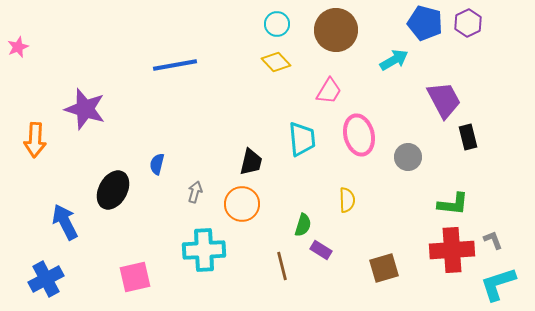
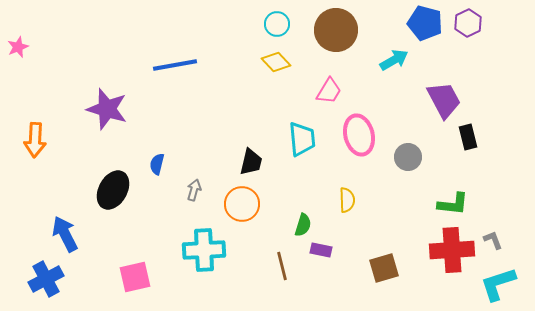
purple star: moved 22 px right
gray arrow: moved 1 px left, 2 px up
blue arrow: moved 12 px down
purple rectangle: rotated 20 degrees counterclockwise
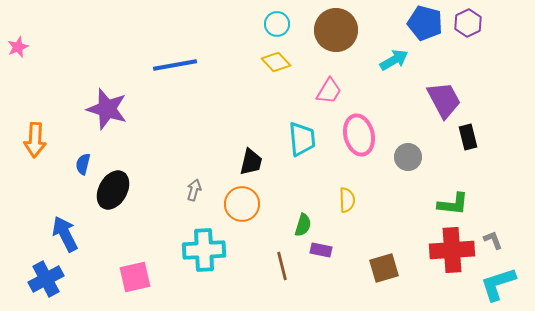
blue semicircle: moved 74 px left
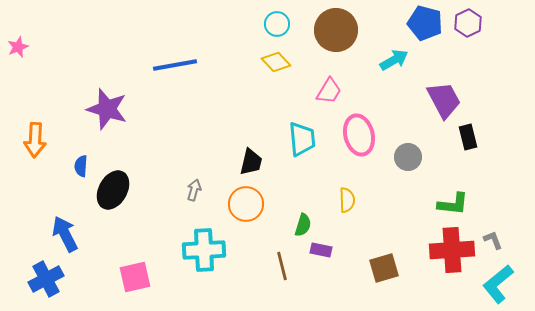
blue semicircle: moved 2 px left, 2 px down; rotated 10 degrees counterclockwise
orange circle: moved 4 px right
cyan L-shape: rotated 21 degrees counterclockwise
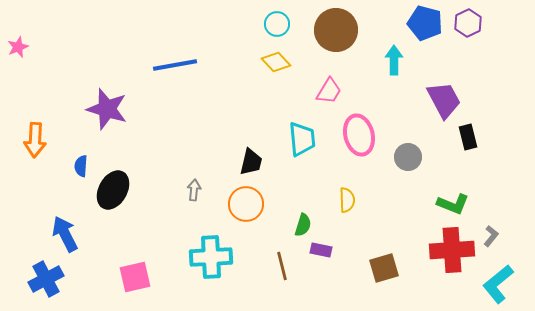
cyan arrow: rotated 60 degrees counterclockwise
gray arrow: rotated 10 degrees counterclockwise
green L-shape: rotated 16 degrees clockwise
gray L-shape: moved 2 px left, 4 px up; rotated 60 degrees clockwise
cyan cross: moved 7 px right, 7 px down
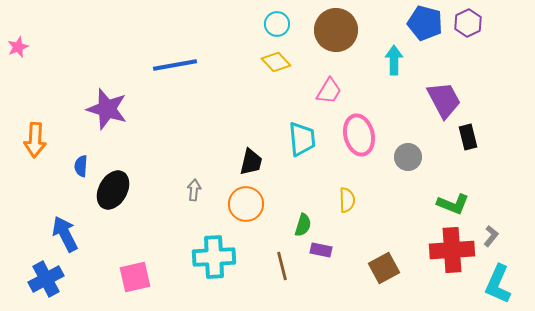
cyan cross: moved 3 px right
brown square: rotated 12 degrees counterclockwise
cyan L-shape: rotated 27 degrees counterclockwise
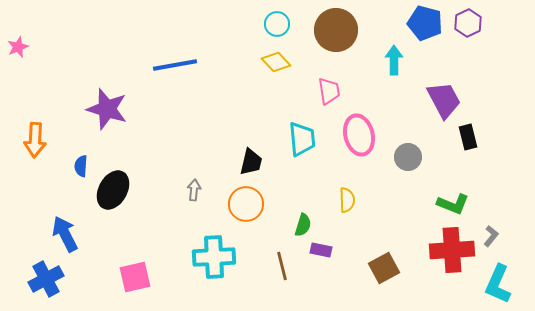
pink trapezoid: rotated 40 degrees counterclockwise
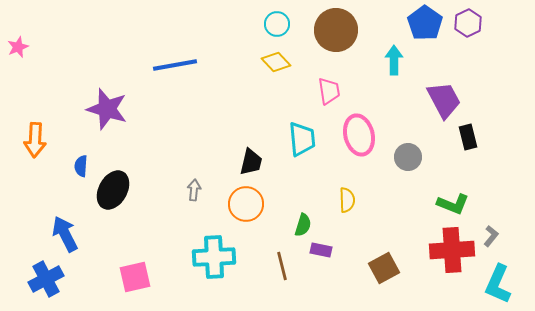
blue pentagon: rotated 20 degrees clockwise
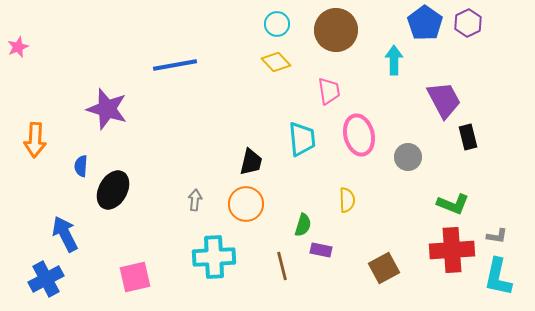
gray arrow: moved 1 px right, 10 px down
gray L-shape: moved 6 px right; rotated 60 degrees clockwise
cyan L-shape: moved 7 px up; rotated 12 degrees counterclockwise
